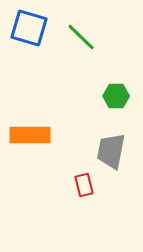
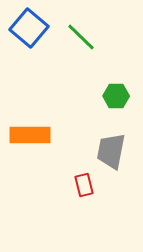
blue square: rotated 24 degrees clockwise
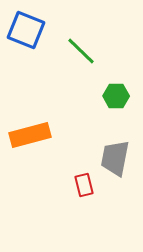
blue square: moved 3 px left, 2 px down; rotated 18 degrees counterclockwise
green line: moved 14 px down
orange rectangle: rotated 15 degrees counterclockwise
gray trapezoid: moved 4 px right, 7 px down
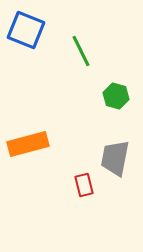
green line: rotated 20 degrees clockwise
green hexagon: rotated 15 degrees clockwise
orange rectangle: moved 2 px left, 9 px down
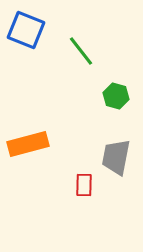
green line: rotated 12 degrees counterclockwise
gray trapezoid: moved 1 px right, 1 px up
red rectangle: rotated 15 degrees clockwise
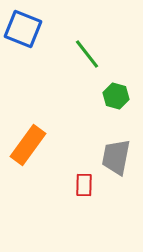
blue square: moved 3 px left, 1 px up
green line: moved 6 px right, 3 px down
orange rectangle: moved 1 px down; rotated 39 degrees counterclockwise
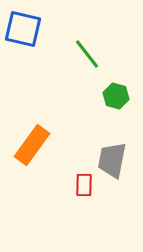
blue square: rotated 9 degrees counterclockwise
orange rectangle: moved 4 px right
gray trapezoid: moved 4 px left, 3 px down
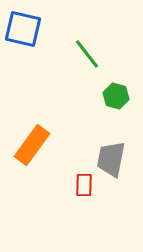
gray trapezoid: moved 1 px left, 1 px up
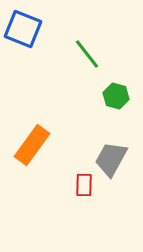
blue square: rotated 9 degrees clockwise
gray trapezoid: rotated 18 degrees clockwise
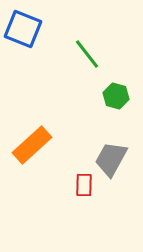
orange rectangle: rotated 12 degrees clockwise
